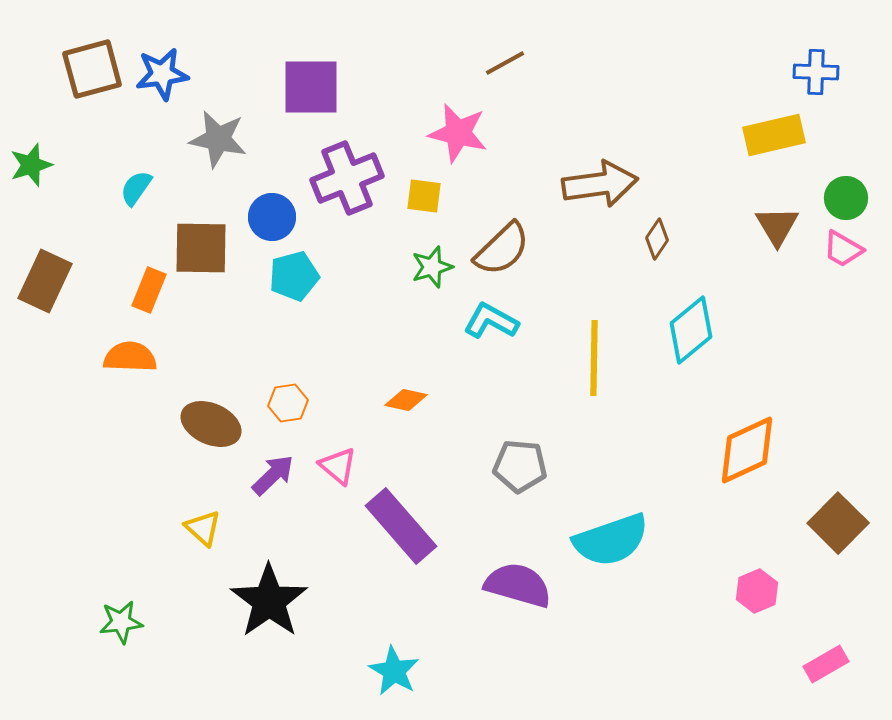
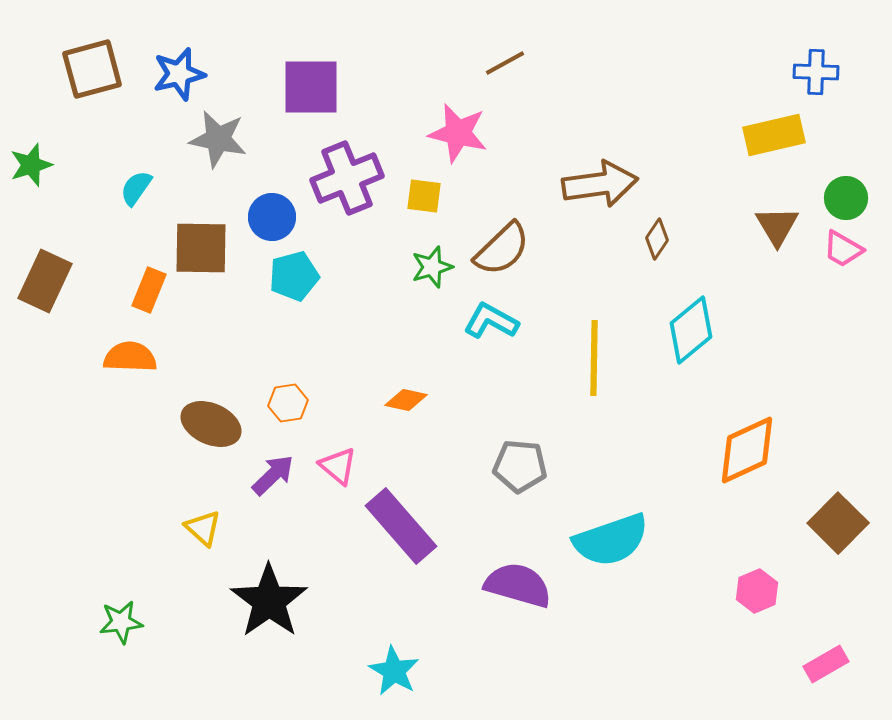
blue star at (162, 74): moved 17 px right; rotated 6 degrees counterclockwise
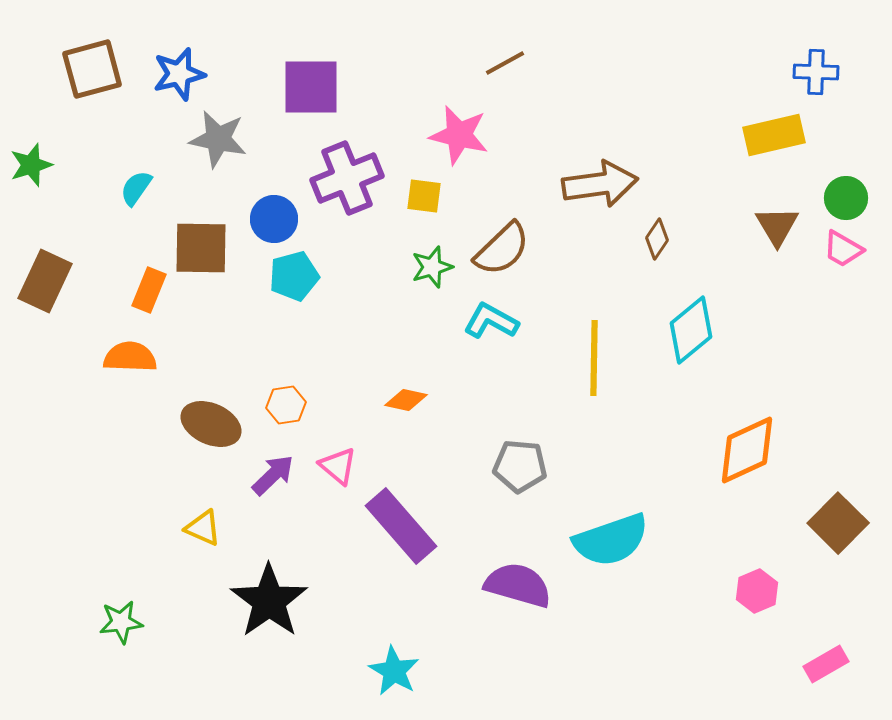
pink star at (458, 133): moved 1 px right, 2 px down
blue circle at (272, 217): moved 2 px right, 2 px down
orange hexagon at (288, 403): moved 2 px left, 2 px down
yellow triangle at (203, 528): rotated 18 degrees counterclockwise
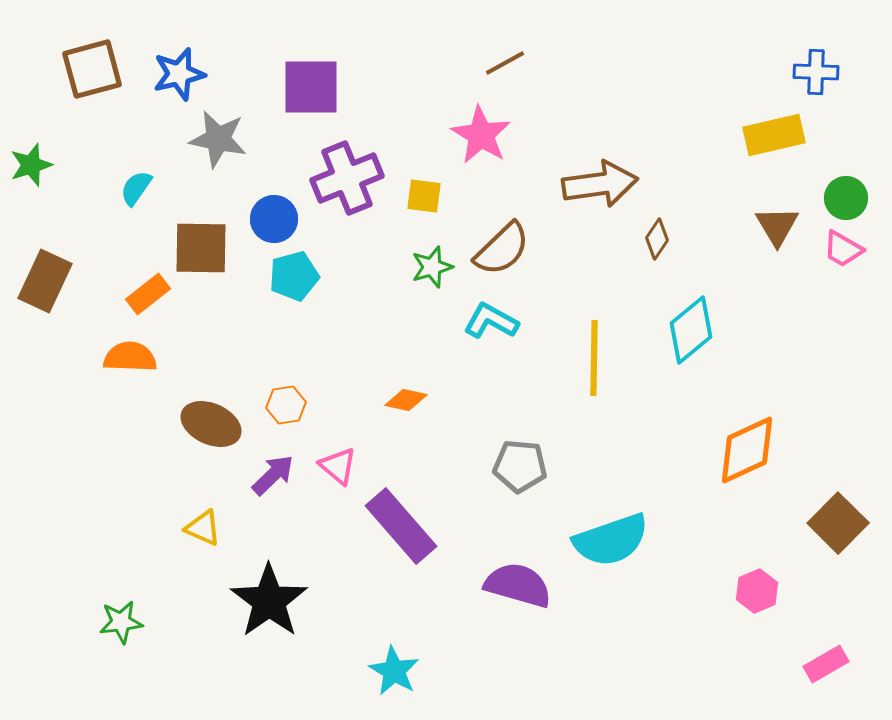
pink star at (459, 135): moved 22 px right; rotated 18 degrees clockwise
orange rectangle at (149, 290): moved 1 px left, 4 px down; rotated 30 degrees clockwise
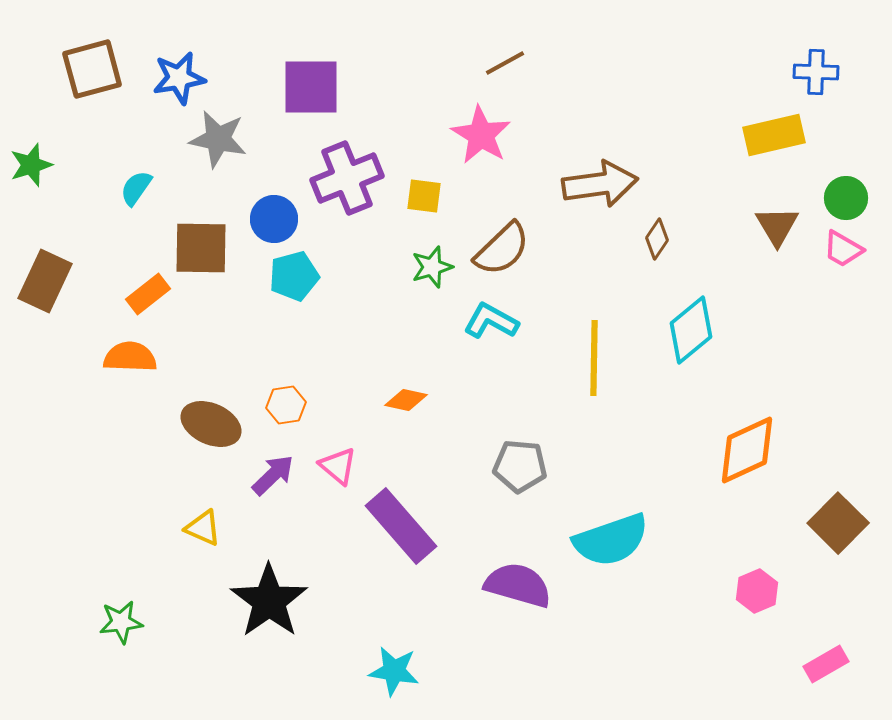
blue star at (179, 74): moved 4 px down; rotated 4 degrees clockwise
cyan star at (394, 671): rotated 21 degrees counterclockwise
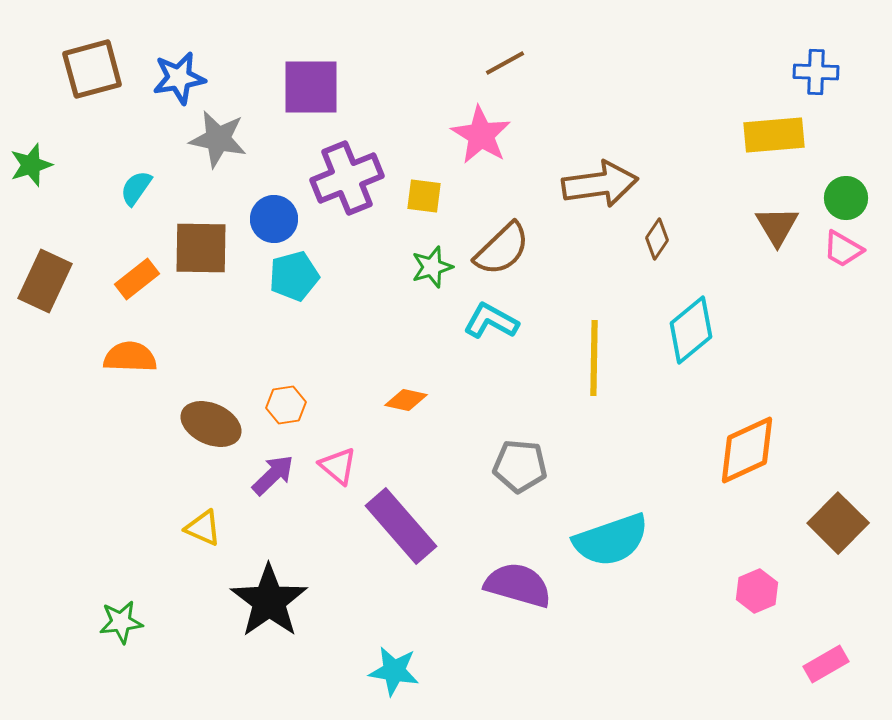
yellow rectangle at (774, 135): rotated 8 degrees clockwise
orange rectangle at (148, 294): moved 11 px left, 15 px up
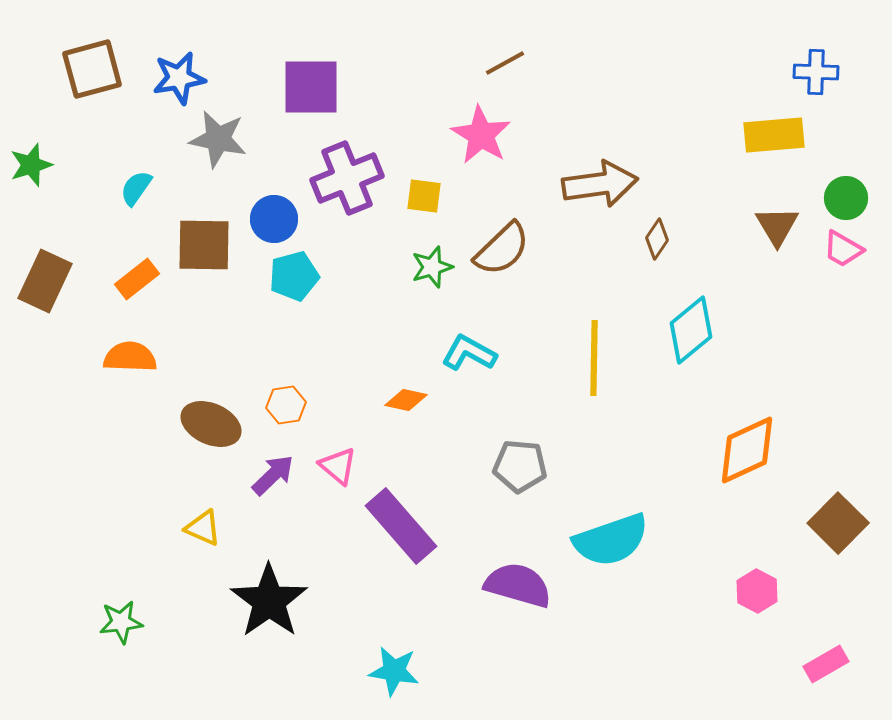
brown square at (201, 248): moved 3 px right, 3 px up
cyan L-shape at (491, 321): moved 22 px left, 32 px down
pink hexagon at (757, 591): rotated 9 degrees counterclockwise
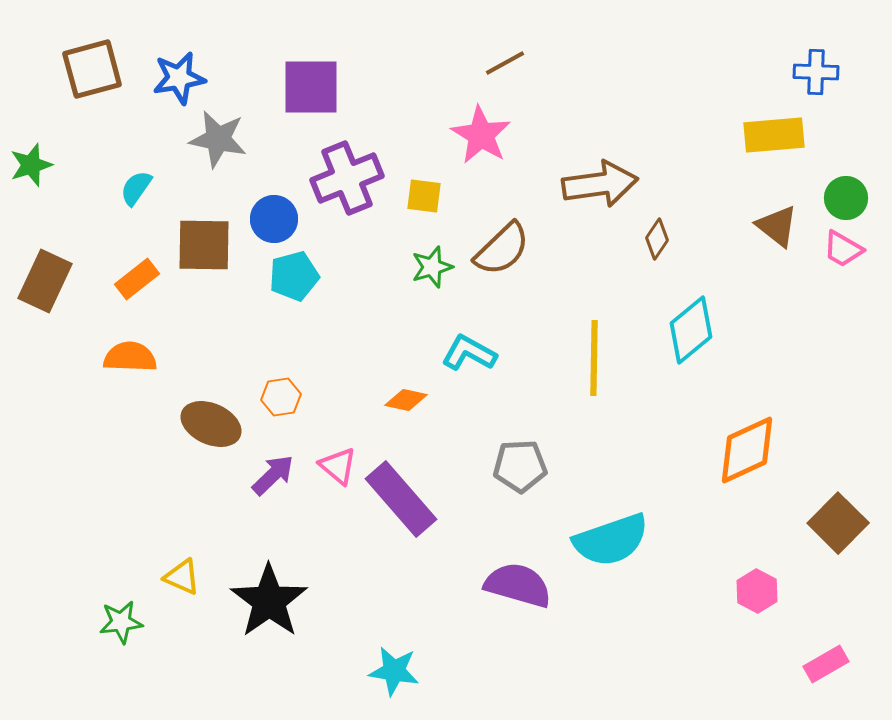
brown triangle at (777, 226): rotated 21 degrees counterclockwise
orange hexagon at (286, 405): moved 5 px left, 8 px up
gray pentagon at (520, 466): rotated 8 degrees counterclockwise
purple rectangle at (401, 526): moved 27 px up
yellow triangle at (203, 528): moved 21 px left, 49 px down
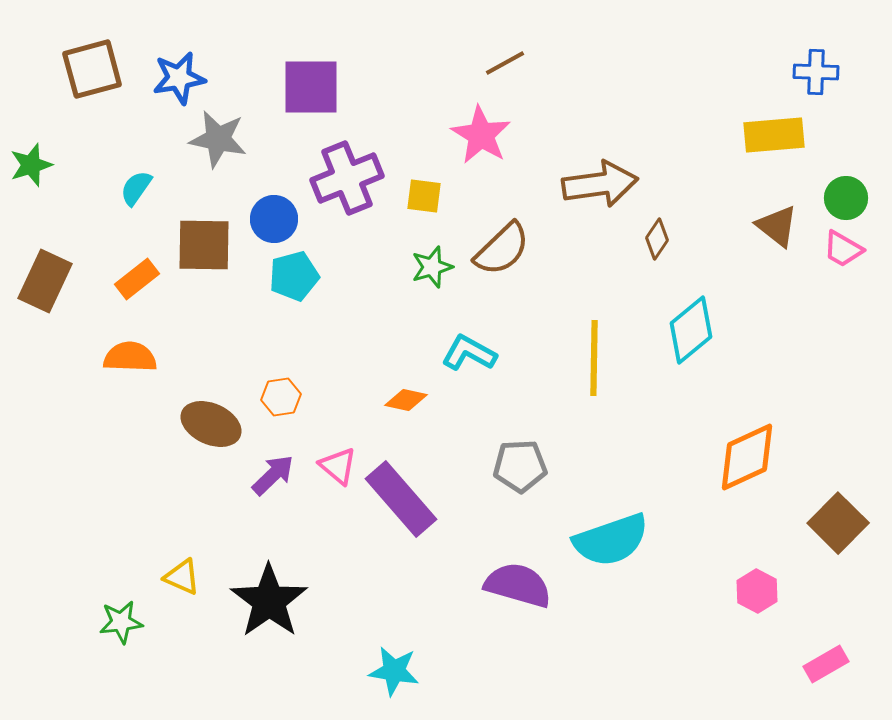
orange diamond at (747, 450): moved 7 px down
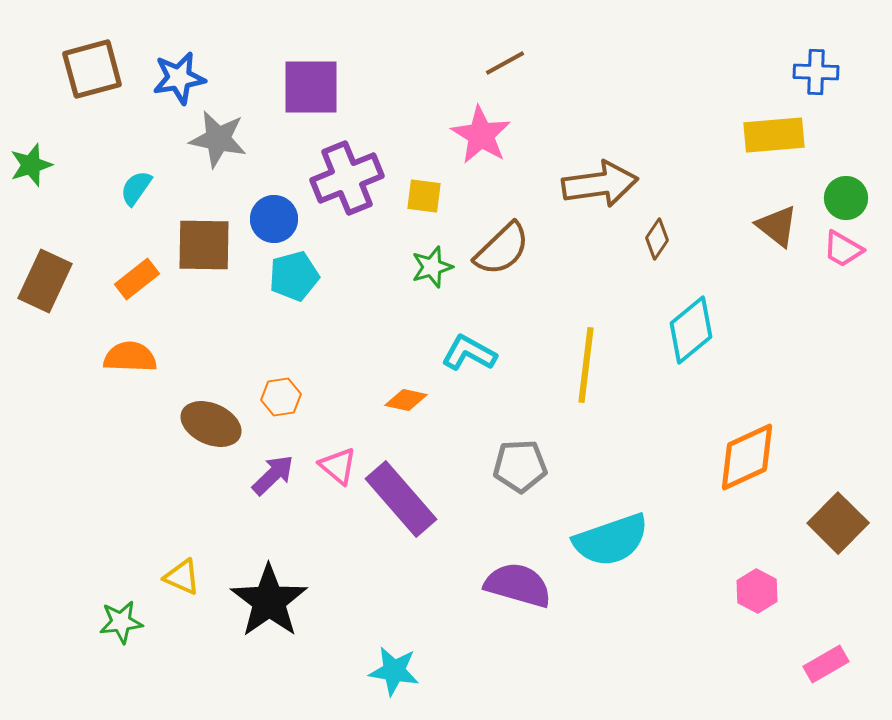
yellow line at (594, 358): moved 8 px left, 7 px down; rotated 6 degrees clockwise
